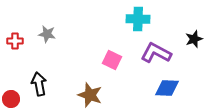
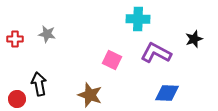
red cross: moved 2 px up
blue diamond: moved 5 px down
red circle: moved 6 px right
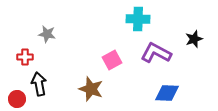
red cross: moved 10 px right, 18 px down
pink square: rotated 36 degrees clockwise
brown star: moved 1 px right, 6 px up
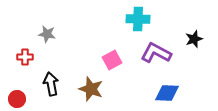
black arrow: moved 12 px right
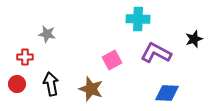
red circle: moved 15 px up
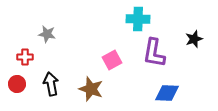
purple L-shape: moved 2 px left; rotated 108 degrees counterclockwise
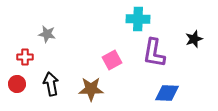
brown star: rotated 20 degrees counterclockwise
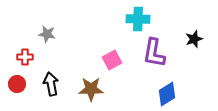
blue diamond: moved 1 px down; rotated 35 degrees counterclockwise
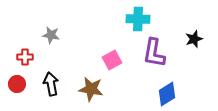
gray star: moved 4 px right, 1 px down
brown star: rotated 10 degrees clockwise
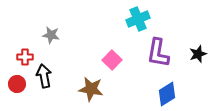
cyan cross: rotated 25 degrees counterclockwise
black star: moved 4 px right, 15 px down
purple L-shape: moved 4 px right
pink square: rotated 18 degrees counterclockwise
black arrow: moved 7 px left, 8 px up
